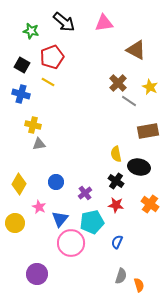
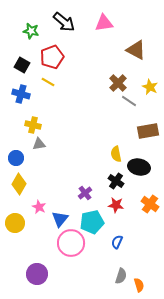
blue circle: moved 40 px left, 24 px up
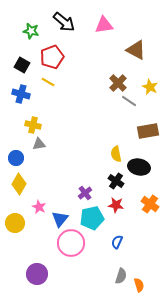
pink triangle: moved 2 px down
cyan pentagon: moved 4 px up
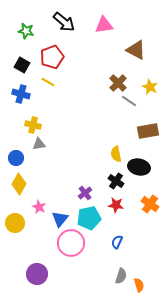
green star: moved 5 px left
cyan pentagon: moved 3 px left
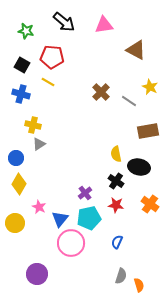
red pentagon: rotated 25 degrees clockwise
brown cross: moved 17 px left, 9 px down
gray triangle: rotated 24 degrees counterclockwise
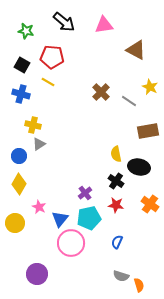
blue circle: moved 3 px right, 2 px up
gray semicircle: rotated 91 degrees clockwise
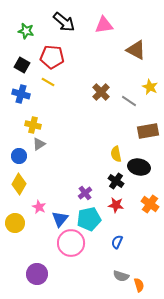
cyan pentagon: moved 1 px down
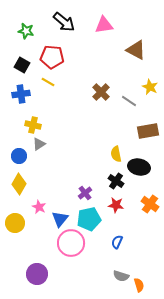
blue cross: rotated 24 degrees counterclockwise
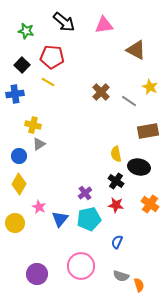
black square: rotated 14 degrees clockwise
blue cross: moved 6 px left
pink circle: moved 10 px right, 23 px down
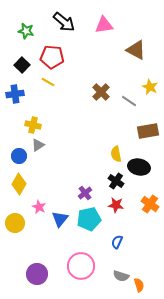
gray triangle: moved 1 px left, 1 px down
